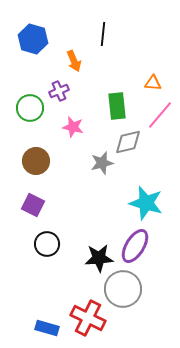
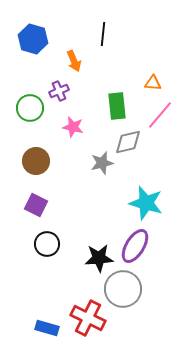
purple square: moved 3 px right
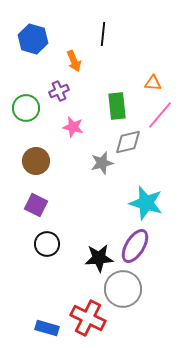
green circle: moved 4 px left
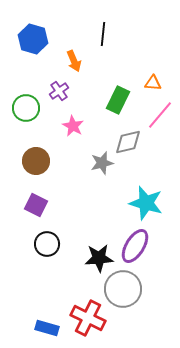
purple cross: rotated 12 degrees counterclockwise
green rectangle: moved 1 px right, 6 px up; rotated 32 degrees clockwise
pink star: moved 1 px up; rotated 15 degrees clockwise
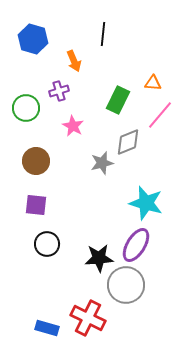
purple cross: rotated 18 degrees clockwise
gray diamond: rotated 8 degrees counterclockwise
purple square: rotated 20 degrees counterclockwise
purple ellipse: moved 1 px right, 1 px up
gray circle: moved 3 px right, 4 px up
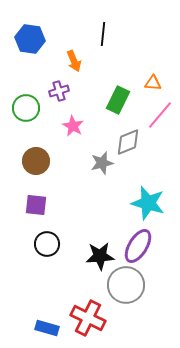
blue hexagon: moved 3 px left; rotated 8 degrees counterclockwise
cyan star: moved 2 px right
purple ellipse: moved 2 px right, 1 px down
black star: moved 1 px right, 2 px up
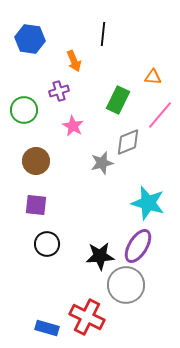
orange triangle: moved 6 px up
green circle: moved 2 px left, 2 px down
red cross: moved 1 px left, 1 px up
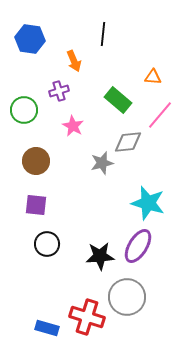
green rectangle: rotated 76 degrees counterclockwise
gray diamond: rotated 16 degrees clockwise
gray circle: moved 1 px right, 12 px down
red cross: rotated 8 degrees counterclockwise
